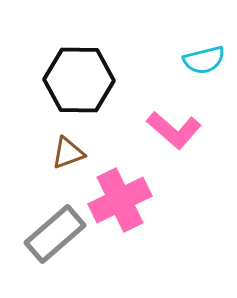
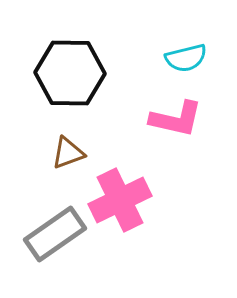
cyan semicircle: moved 18 px left, 2 px up
black hexagon: moved 9 px left, 7 px up
pink L-shape: moved 2 px right, 11 px up; rotated 28 degrees counterclockwise
gray rectangle: rotated 6 degrees clockwise
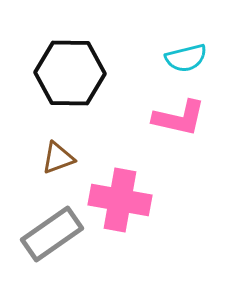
pink L-shape: moved 3 px right, 1 px up
brown triangle: moved 10 px left, 5 px down
pink cross: rotated 36 degrees clockwise
gray rectangle: moved 3 px left
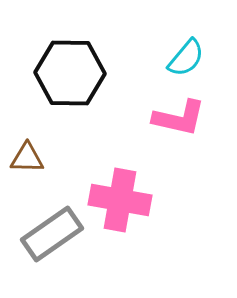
cyan semicircle: rotated 36 degrees counterclockwise
brown triangle: moved 31 px left; rotated 21 degrees clockwise
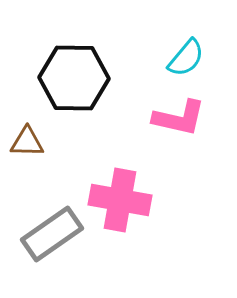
black hexagon: moved 4 px right, 5 px down
brown triangle: moved 16 px up
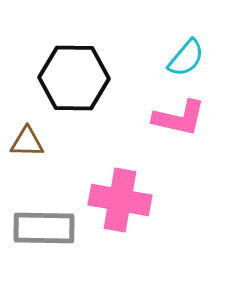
gray rectangle: moved 8 px left, 6 px up; rotated 36 degrees clockwise
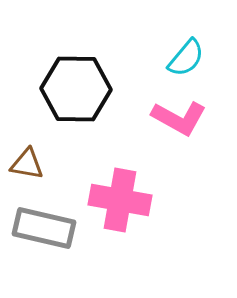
black hexagon: moved 2 px right, 11 px down
pink L-shape: rotated 16 degrees clockwise
brown triangle: moved 22 px down; rotated 9 degrees clockwise
gray rectangle: rotated 12 degrees clockwise
